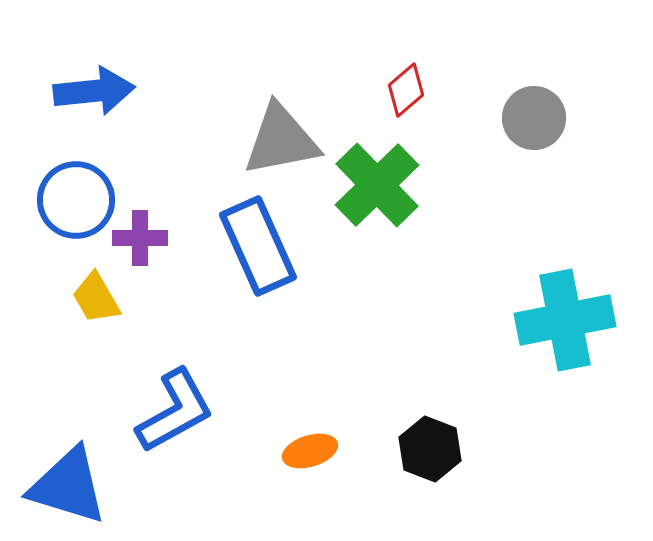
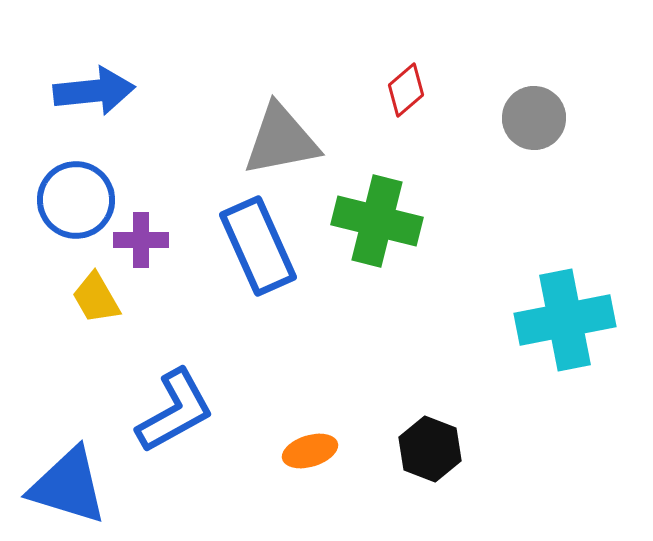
green cross: moved 36 px down; rotated 32 degrees counterclockwise
purple cross: moved 1 px right, 2 px down
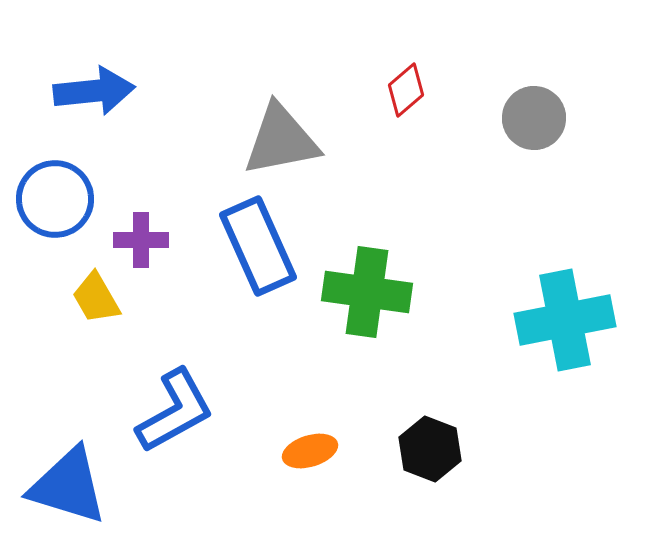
blue circle: moved 21 px left, 1 px up
green cross: moved 10 px left, 71 px down; rotated 6 degrees counterclockwise
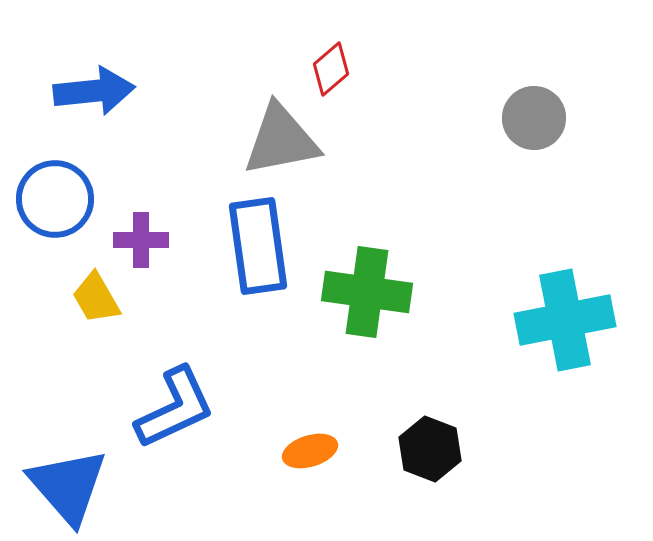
red diamond: moved 75 px left, 21 px up
blue rectangle: rotated 16 degrees clockwise
blue L-shape: moved 3 px up; rotated 4 degrees clockwise
blue triangle: rotated 32 degrees clockwise
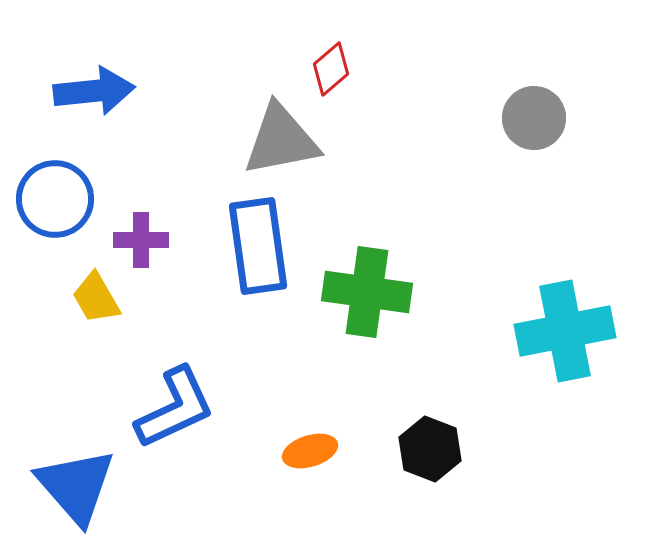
cyan cross: moved 11 px down
blue triangle: moved 8 px right
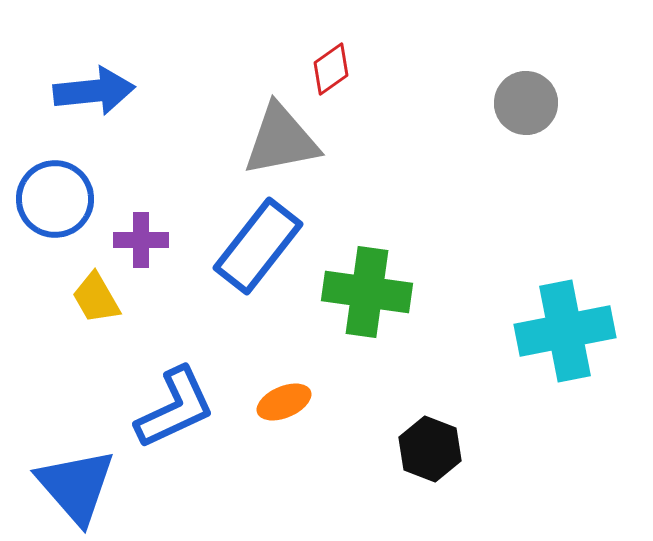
red diamond: rotated 6 degrees clockwise
gray circle: moved 8 px left, 15 px up
blue rectangle: rotated 46 degrees clockwise
orange ellipse: moved 26 px left, 49 px up; rotated 6 degrees counterclockwise
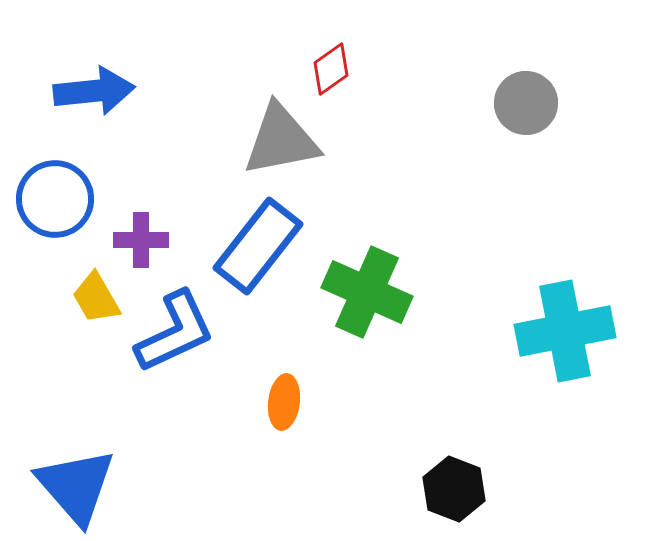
green cross: rotated 16 degrees clockwise
orange ellipse: rotated 60 degrees counterclockwise
blue L-shape: moved 76 px up
black hexagon: moved 24 px right, 40 px down
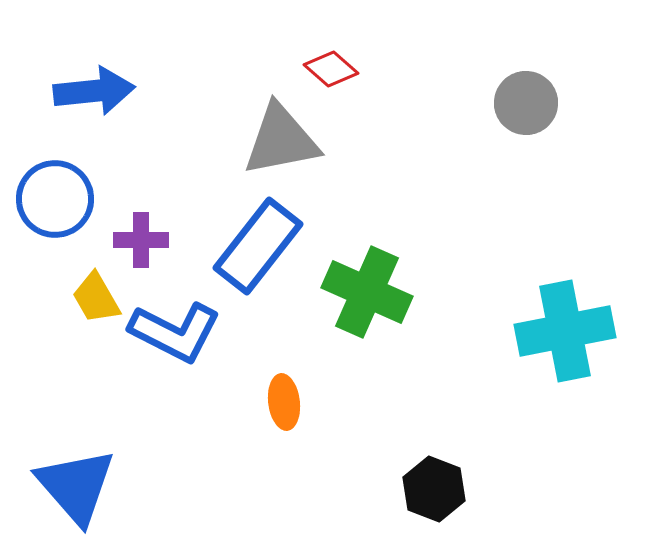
red diamond: rotated 76 degrees clockwise
blue L-shape: rotated 52 degrees clockwise
orange ellipse: rotated 14 degrees counterclockwise
black hexagon: moved 20 px left
